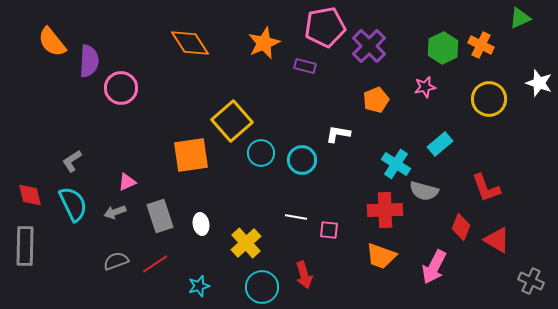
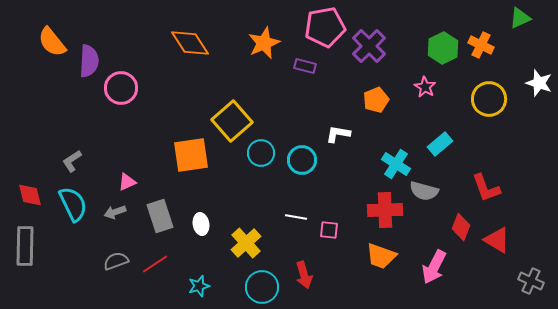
pink star at (425, 87): rotated 30 degrees counterclockwise
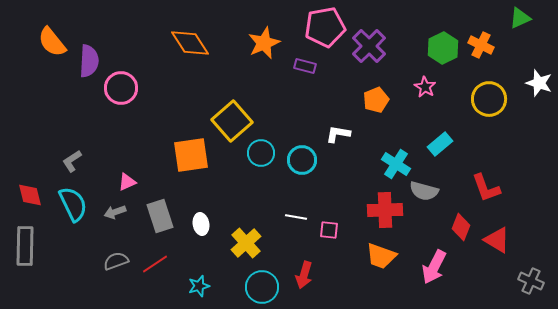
red arrow at (304, 275): rotated 32 degrees clockwise
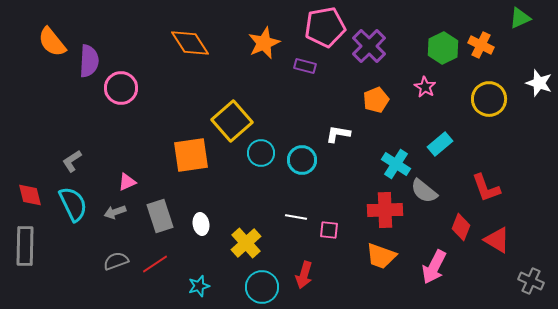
gray semicircle at (424, 191): rotated 24 degrees clockwise
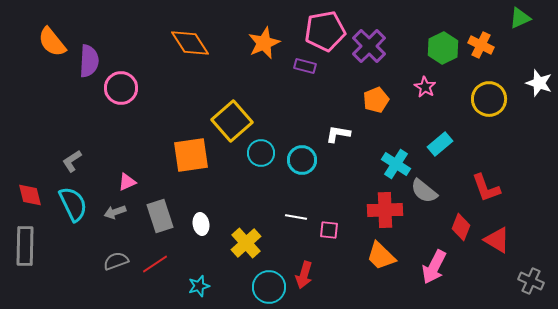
pink pentagon at (325, 27): moved 4 px down
orange trapezoid at (381, 256): rotated 24 degrees clockwise
cyan circle at (262, 287): moved 7 px right
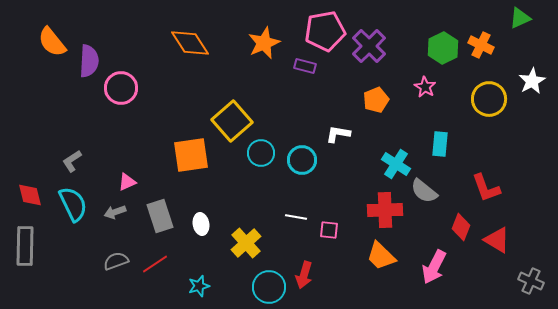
white star at (539, 83): moved 7 px left, 2 px up; rotated 24 degrees clockwise
cyan rectangle at (440, 144): rotated 45 degrees counterclockwise
